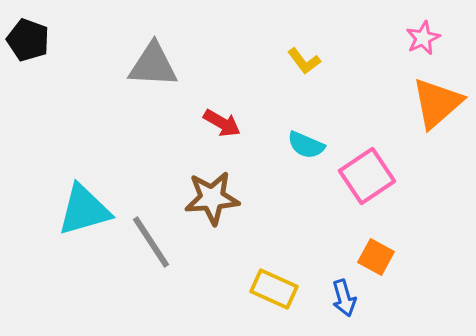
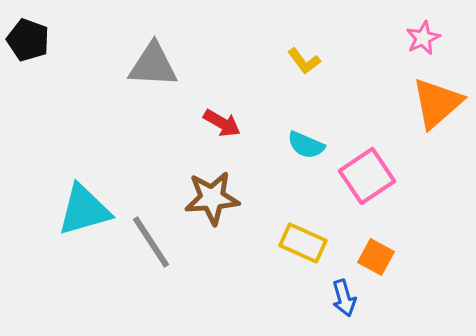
yellow rectangle: moved 29 px right, 46 px up
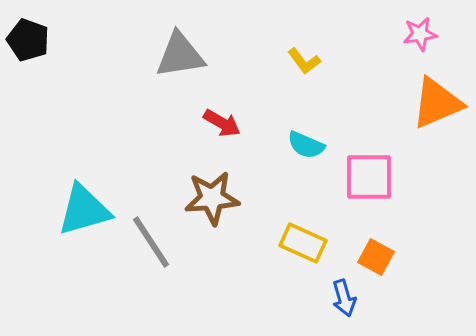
pink star: moved 3 px left, 4 px up; rotated 16 degrees clockwise
gray triangle: moved 27 px right, 10 px up; rotated 12 degrees counterclockwise
orange triangle: rotated 18 degrees clockwise
pink square: moved 2 px right, 1 px down; rotated 34 degrees clockwise
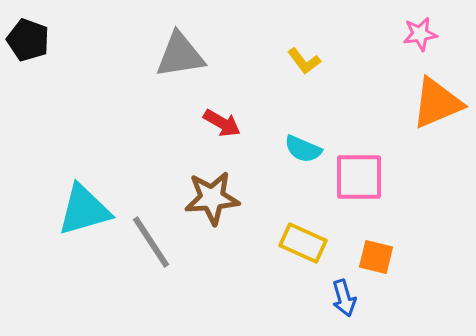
cyan semicircle: moved 3 px left, 4 px down
pink square: moved 10 px left
orange square: rotated 15 degrees counterclockwise
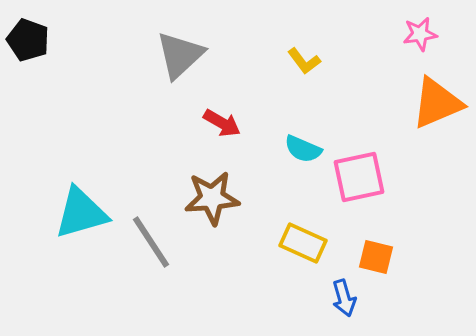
gray triangle: rotated 34 degrees counterclockwise
pink square: rotated 12 degrees counterclockwise
cyan triangle: moved 3 px left, 3 px down
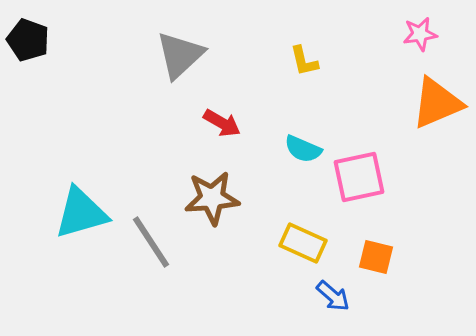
yellow L-shape: rotated 24 degrees clockwise
blue arrow: moved 11 px left, 2 px up; rotated 33 degrees counterclockwise
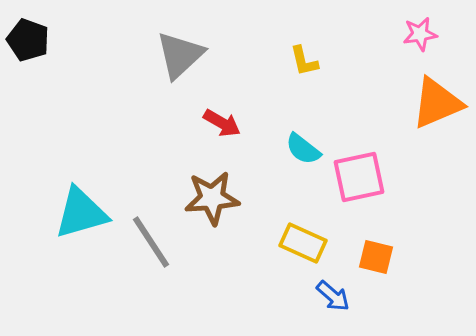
cyan semicircle: rotated 15 degrees clockwise
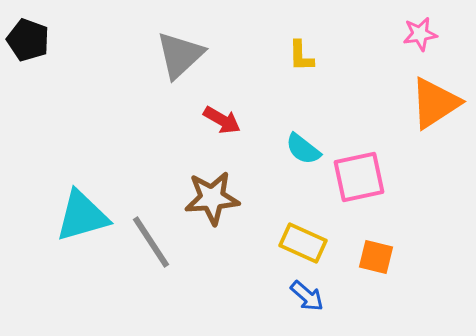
yellow L-shape: moved 3 px left, 5 px up; rotated 12 degrees clockwise
orange triangle: moved 2 px left; rotated 10 degrees counterclockwise
red arrow: moved 3 px up
cyan triangle: moved 1 px right, 3 px down
blue arrow: moved 26 px left
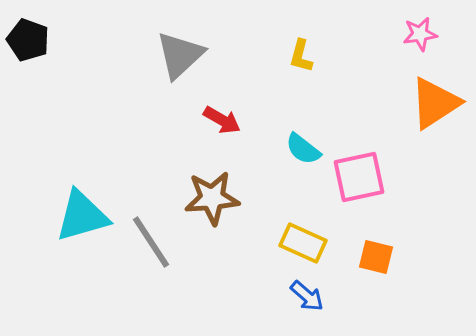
yellow L-shape: rotated 16 degrees clockwise
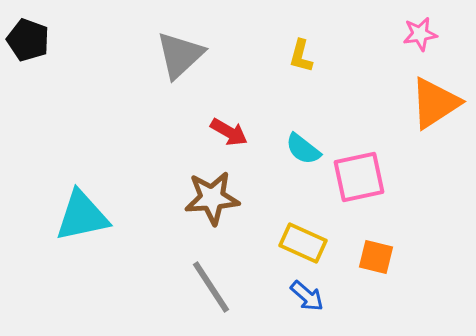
red arrow: moved 7 px right, 12 px down
cyan triangle: rotated 4 degrees clockwise
gray line: moved 60 px right, 45 px down
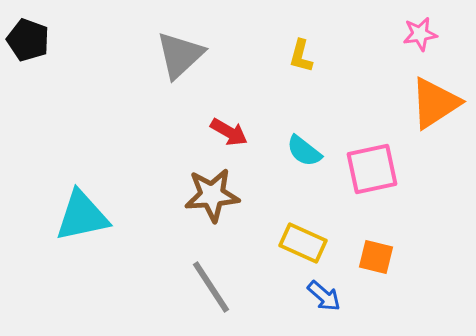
cyan semicircle: moved 1 px right, 2 px down
pink square: moved 13 px right, 8 px up
brown star: moved 3 px up
blue arrow: moved 17 px right
